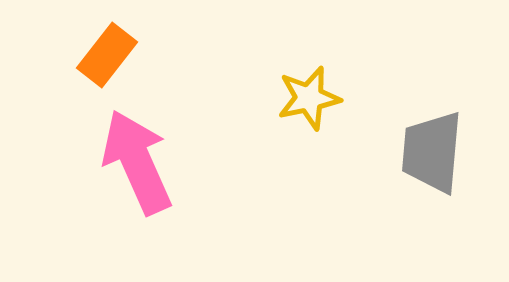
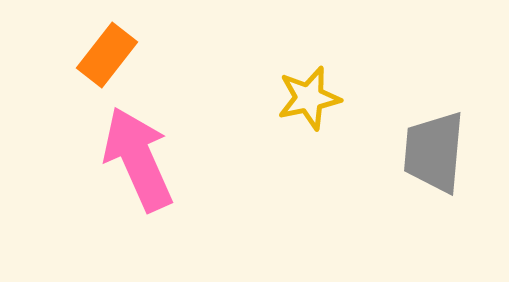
gray trapezoid: moved 2 px right
pink arrow: moved 1 px right, 3 px up
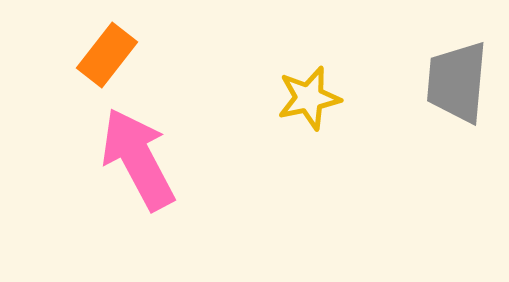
gray trapezoid: moved 23 px right, 70 px up
pink arrow: rotated 4 degrees counterclockwise
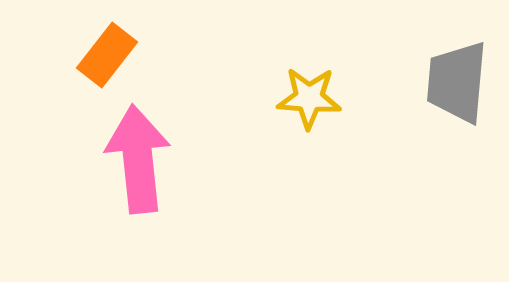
yellow star: rotated 16 degrees clockwise
pink arrow: rotated 22 degrees clockwise
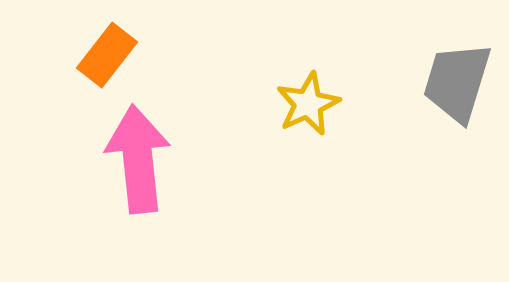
gray trapezoid: rotated 12 degrees clockwise
yellow star: moved 1 px left, 6 px down; rotated 28 degrees counterclockwise
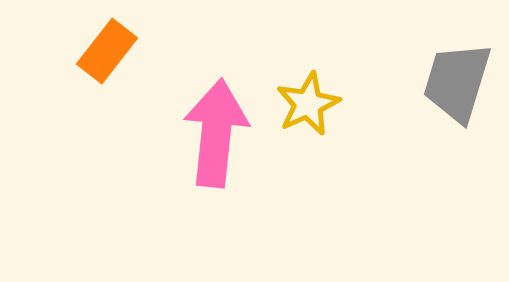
orange rectangle: moved 4 px up
pink arrow: moved 78 px right, 26 px up; rotated 12 degrees clockwise
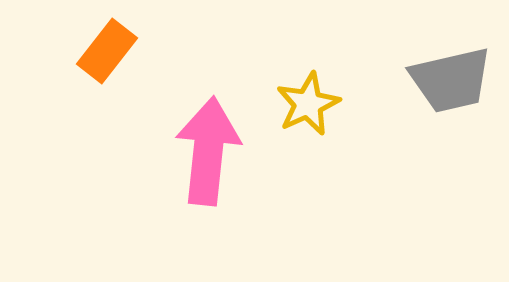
gray trapezoid: moved 6 px left, 2 px up; rotated 120 degrees counterclockwise
pink arrow: moved 8 px left, 18 px down
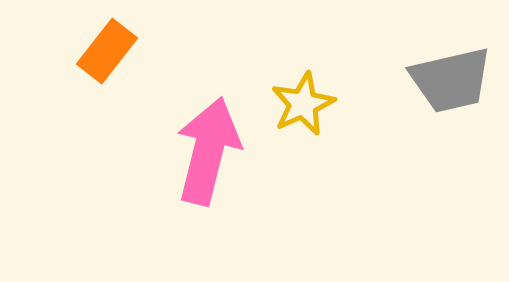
yellow star: moved 5 px left
pink arrow: rotated 8 degrees clockwise
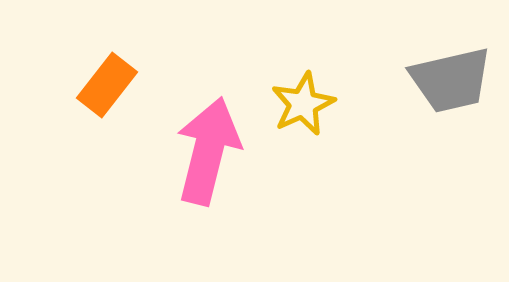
orange rectangle: moved 34 px down
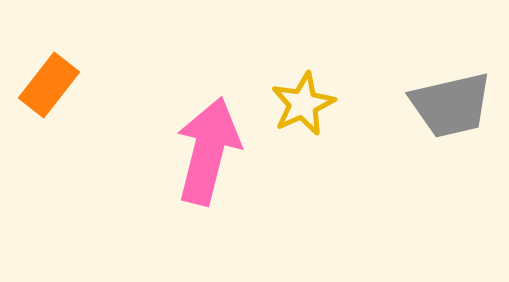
gray trapezoid: moved 25 px down
orange rectangle: moved 58 px left
